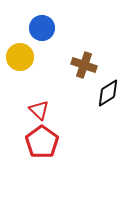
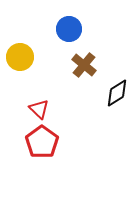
blue circle: moved 27 px right, 1 px down
brown cross: rotated 20 degrees clockwise
black diamond: moved 9 px right
red triangle: moved 1 px up
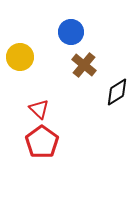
blue circle: moved 2 px right, 3 px down
black diamond: moved 1 px up
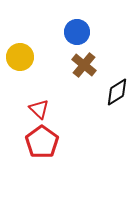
blue circle: moved 6 px right
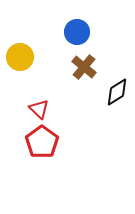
brown cross: moved 2 px down
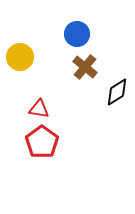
blue circle: moved 2 px down
brown cross: moved 1 px right
red triangle: rotated 35 degrees counterclockwise
